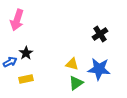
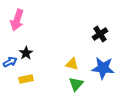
blue star: moved 4 px right, 1 px up
green triangle: moved 1 px down; rotated 14 degrees counterclockwise
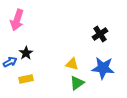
green triangle: moved 1 px right, 1 px up; rotated 14 degrees clockwise
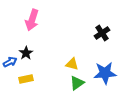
pink arrow: moved 15 px right
black cross: moved 2 px right, 1 px up
blue star: moved 2 px right, 5 px down; rotated 10 degrees counterclockwise
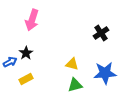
black cross: moved 1 px left
yellow rectangle: rotated 16 degrees counterclockwise
green triangle: moved 2 px left, 2 px down; rotated 21 degrees clockwise
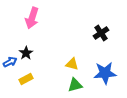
pink arrow: moved 2 px up
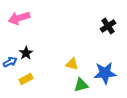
pink arrow: moved 13 px left; rotated 55 degrees clockwise
black cross: moved 7 px right, 7 px up
green triangle: moved 6 px right
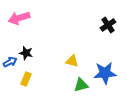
black cross: moved 1 px up
black star: rotated 24 degrees counterclockwise
yellow triangle: moved 3 px up
yellow rectangle: rotated 40 degrees counterclockwise
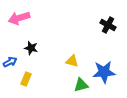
black cross: rotated 28 degrees counterclockwise
black star: moved 5 px right, 5 px up
blue star: moved 1 px left, 1 px up
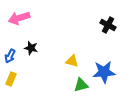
blue arrow: moved 6 px up; rotated 144 degrees clockwise
yellow rectangle: moved 15 px left
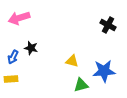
blue arrow: moved 3 px right, 1 px down
blue star: moved 1 px up
yellow rectangle: rotated 64 degrees clockwise
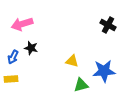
pink arrow: moved 3 px right, 6 px down
